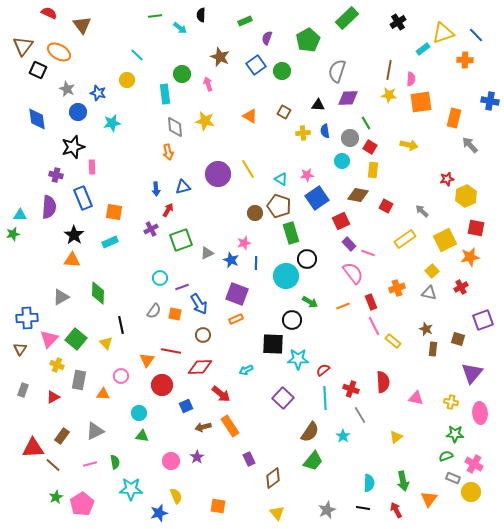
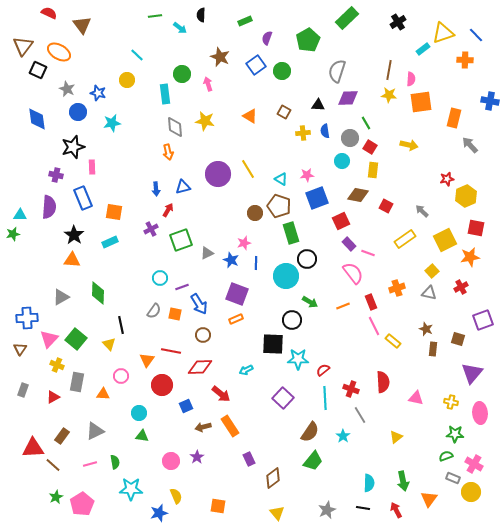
blue square at (317, 198): rotated 15 degrees clockwise
yellow triangle at (106, 343): moved 3 px right, 1 px down
gray rectangle at (79, 380): moved 2 px left, 2 px down
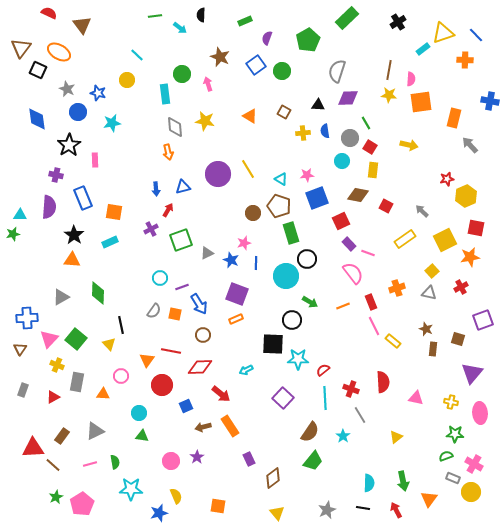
brown triangle at (23, 46): moved 2 px left, 2 px down
black star at (73, 147): moved 4 px left, 2 px up; rotated 15 degrees counterclockwise
pink rectangle at (92, 167): moved 3 px right, 7 px up
brown circle at (255, 213): moved 2 px left
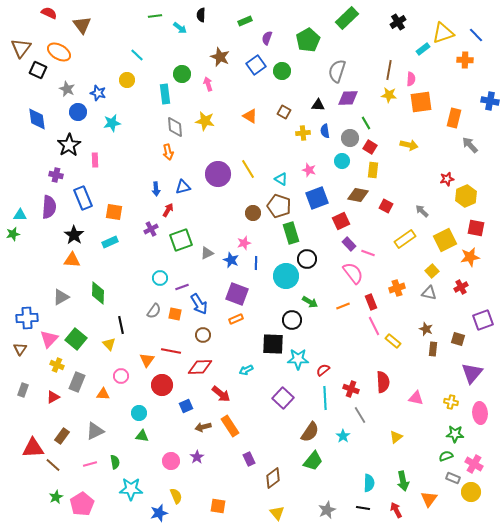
pink star at (307, 175): moved 2 px right, 5 px up; rotated 24 degrees clockwise
gray rectangle at (77, 382): rotated 12 degrees clockwise
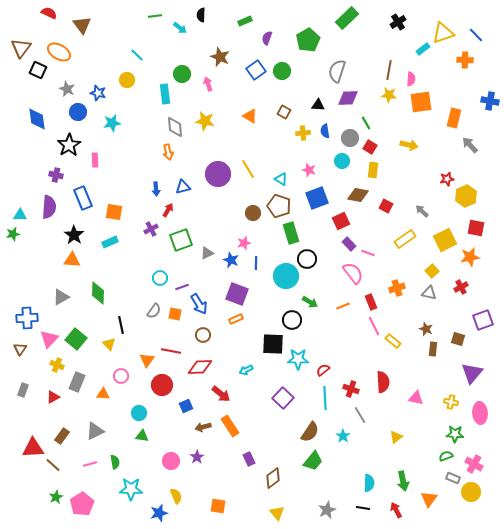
blue square at (256, 65): moved 5 px down
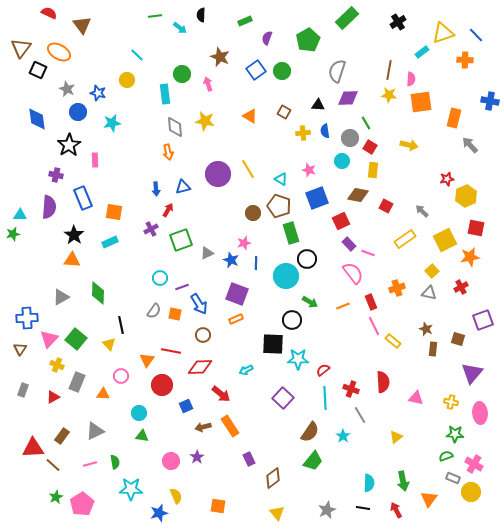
cyan rectangle at (423, 49): moved 1 px left, 3 px down
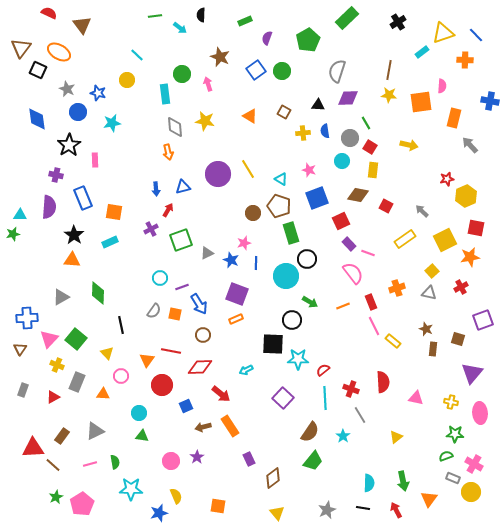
pink semicircle at (411, 79): moved 31 px right, 7 px down
yellow triangle at (109, 344): moved 2 px left, 9 px down
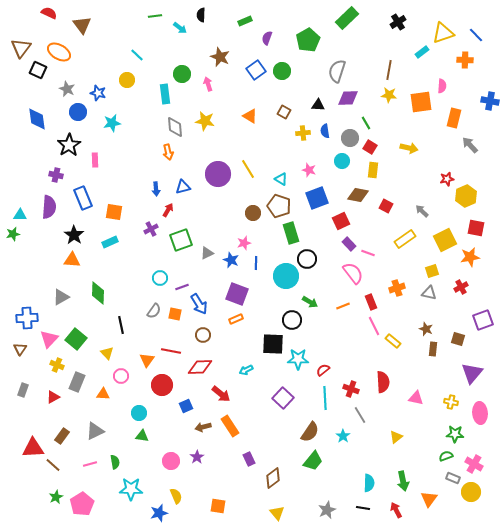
yellow arrow at (409, 145): moved 3 px down
yellow square at (432, 271): rotated 24 degrees clockwise
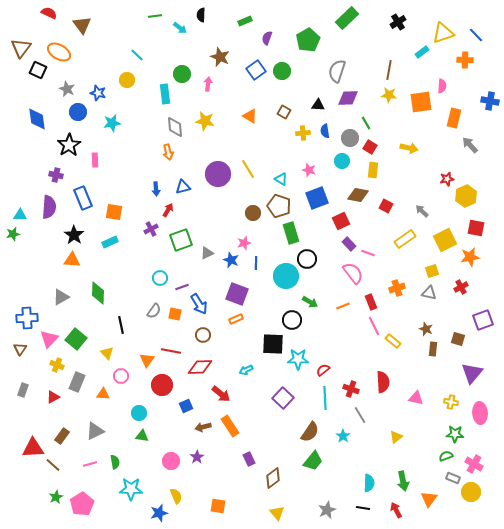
pink arrow at (208, 84): rotated 24 degrees clockwise
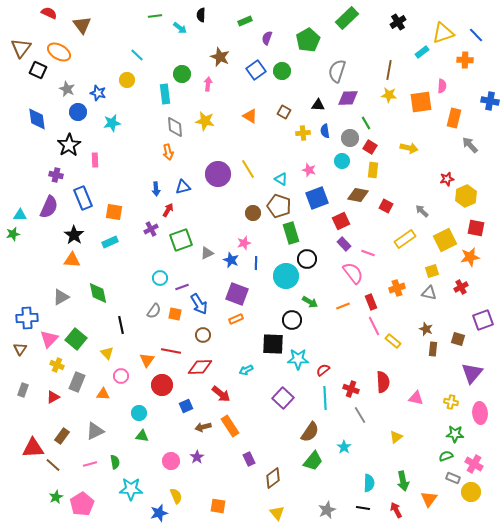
purple semicircle at (49, 207): rotated 20 degrees clockwise
purple rectangle at (349, 244): moved 5 px left
green diamond at (98, 293): rotated 15 degrees counterclockwise
cyan star at (343, 436): moved 1 px right, 11 px down
